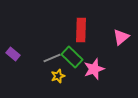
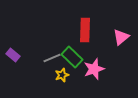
red rectangle: moved 4 px right
purple rectangle: moved 1 px down
yellow star: moved 4 px right, 1 px up
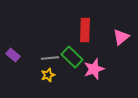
gray line: moved 2 px left; rotated 18 degrees clockwise
yellow star: moved 14 px left
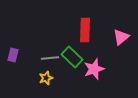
purple rectangle: rotated 64 degrees clockwise
yellow star: moved 2 px left, 3 px down
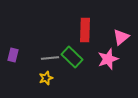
pink star: moved 14 px right, 10 px up
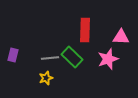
pink triangle: rotated 42 degrees clockwise
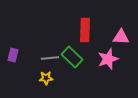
yellow star: rotated 16 degrees clockwise
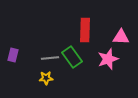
green rectangle: rotated 10 degrees clockwise
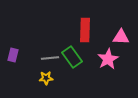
pink star: rotated 10 degrees counterclockwise
